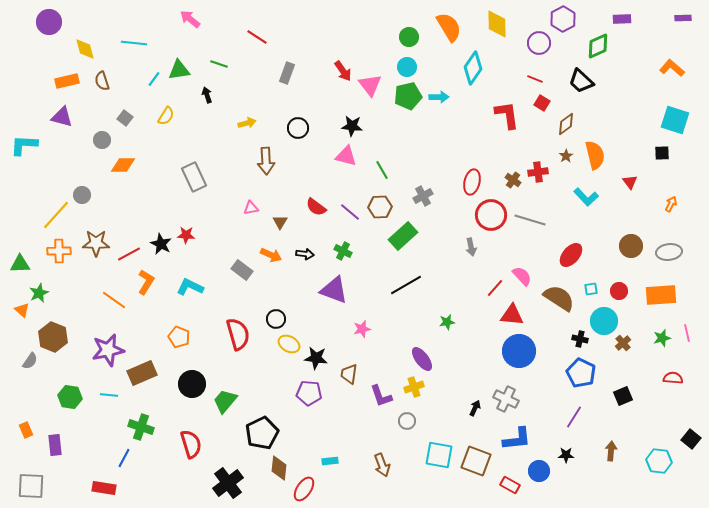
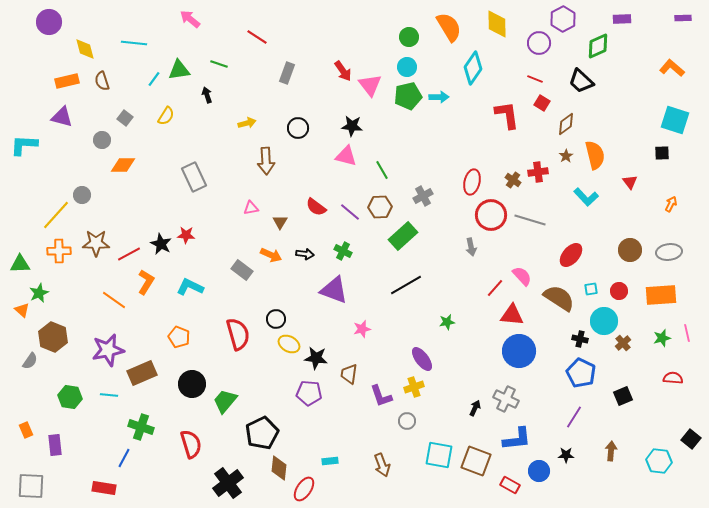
brown circle at (631, 246): moved 1 px left, 4 px down
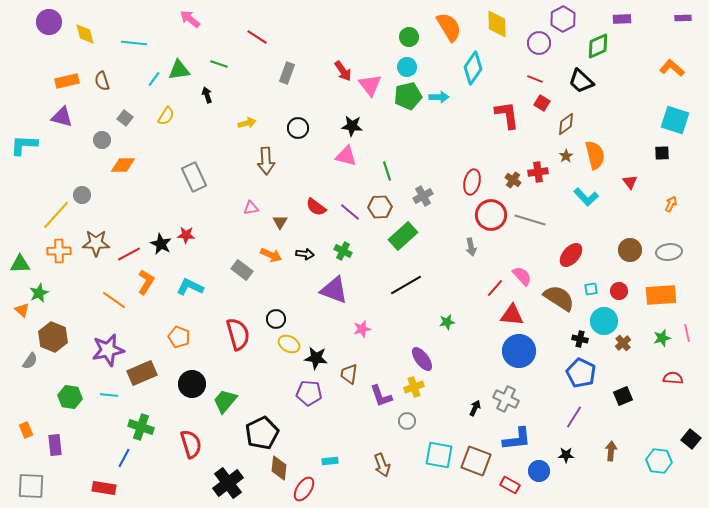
yellow diamond at (85, 49): moved 15 px up
green line at (382, 170): moved 5 px right, 1 px down; rotated 12 degrees clockwise
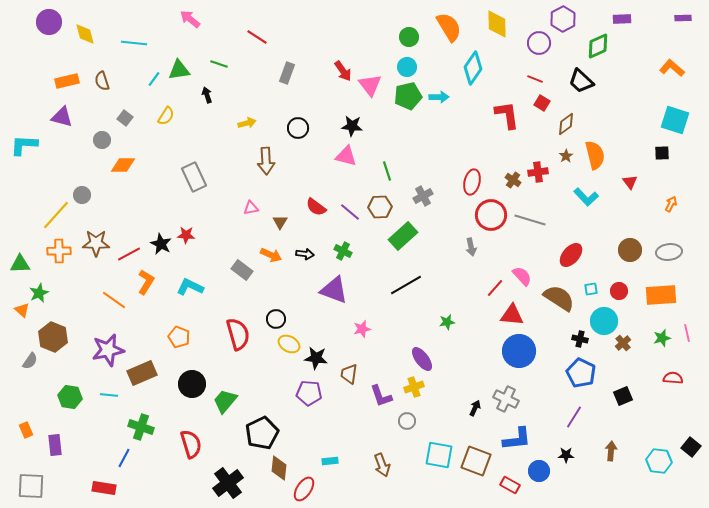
black square at (691, 439): moved 8 px down
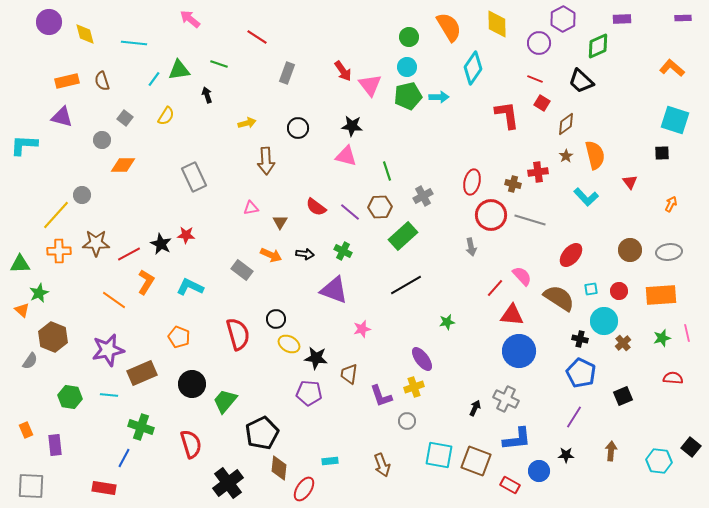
brown cross at (513, 180): moved 4 px down; rotated 21 degrees counterclockwise
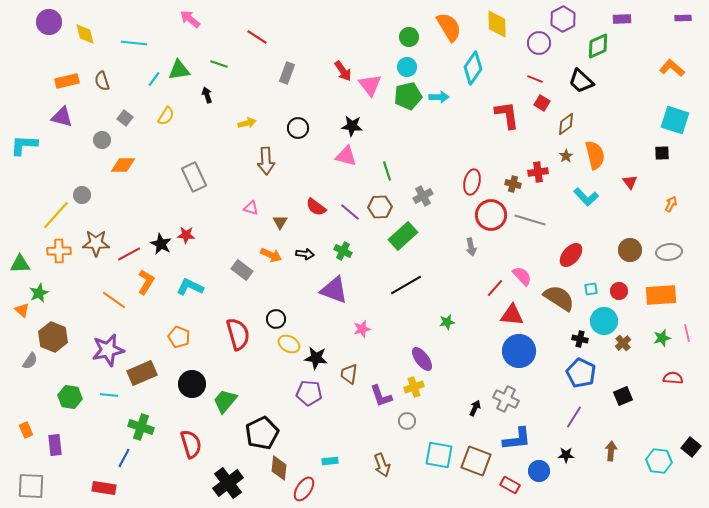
pink triangle at (251, 208): rotated 28 degrees clockwise
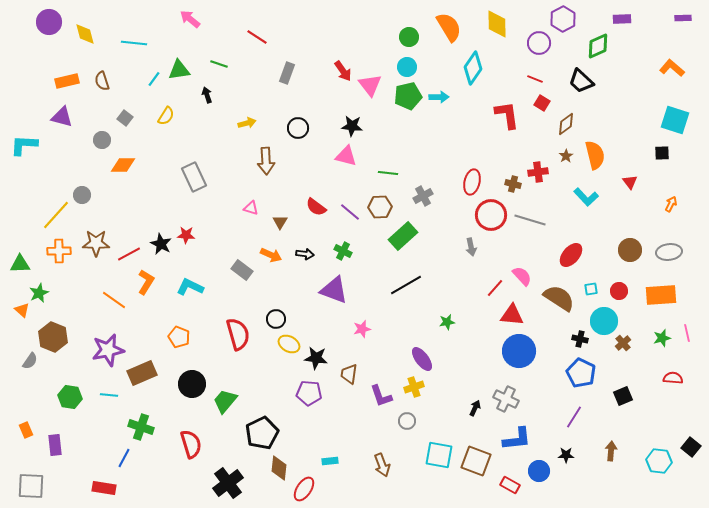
green line at (387, 171): moved 1 px right, 2 px down; rotated 66 degrees counterclockwise
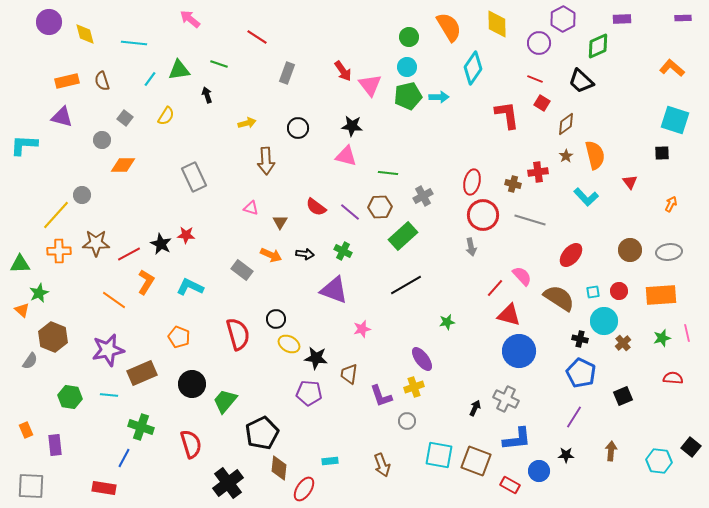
cyan line at (154, 79): moved 4 px left
red circle at (491, 215): moved 8 px left
cyan square at (591, 289): moved 2 px right, 3 px down
red triangle at (512, 315): moved 3 px left; rotated 10 degrees clockwise
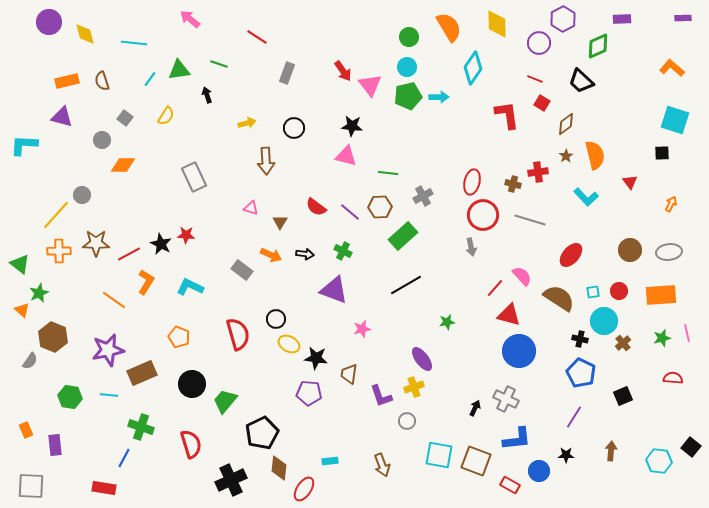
black circle at (298, 128): moved 4 px left
green triangle at (20, 264): rotated 40 degrees clockwise
black cross at (228, 483): moved 3 px right, 3 px up; rotated 12 degrees clockwise
